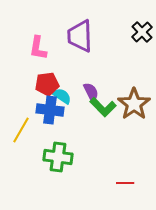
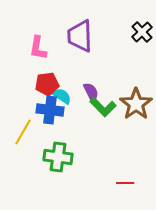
brown star: moved 2 px right
yellow line: moved 2 px right, 2 px down
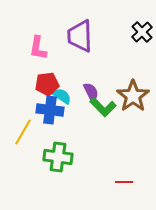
brown star: moved 3 px left, 8 px up
red line: moved 1 px left, 1 px up
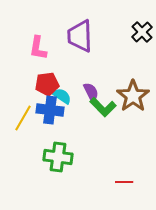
yellow line: moved 14 px up
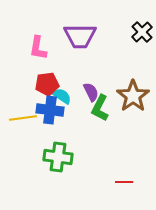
purple trapezoid: rotated 88 degrees counterclockwise
green L-shape: moved 3 px left, 1 px down; rotated 72 degrees clockwise
yellow line: rotated 52 degrees clockwise
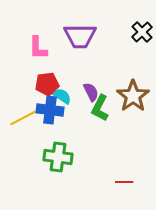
pink L-shape: rotated 10 degrees counterclockwise
yellow line: rotated 20 degrees counterclockwise
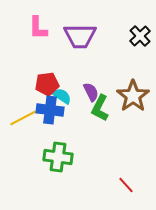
black cross: moved 2 px left, 4 px down
pink L-shape: moved 20 px up
red line: moved 2 px right, 3 px down; rotated 48 degrees clockwise
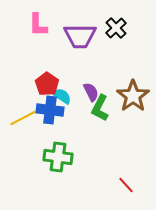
pink L-shape: moved 3 px up
black cross: moved 24 px left, 8 px up
red pentagon: rotated 30 degrees counterclockwise
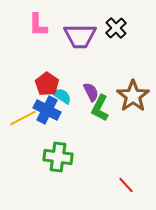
blue cross: moved 3 px left; rotated 20 degrees clockwise
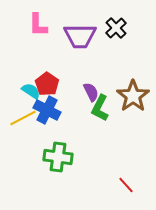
cyan semicircle: moved 31 px left, 5 px up
